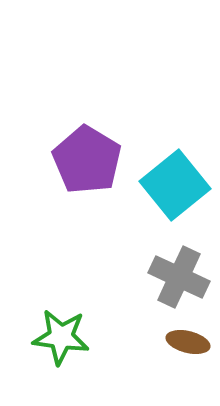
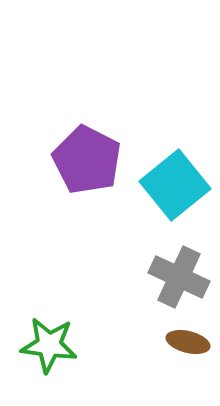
purple pentagon: rotated 4 degrees counterclockwise
green star: moved 12 px left, 8 px down
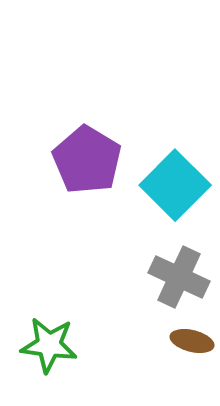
purple pentagon: rotated 4 degrees clockwise
cyan square: rotated 6 degrees counterclockwise
brown ellipse: moved 4 px right, 1 px up
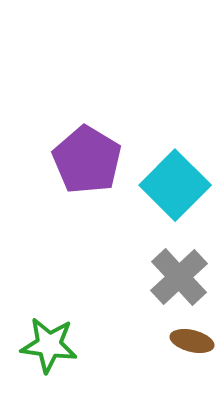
gray cross: rotated 22 degrees clockwise
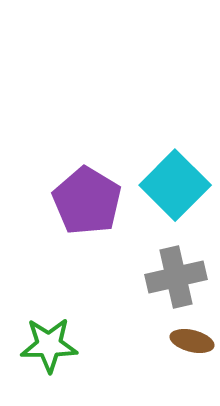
purple pentagon: moved 41 px down
gray cross: moved 3 px left; rotated 30 degrees clockwise
green star: rotated 8 degrees counterclockwise
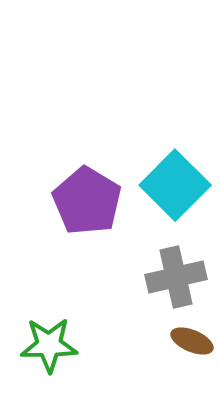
brown ellipse: rotated 9 degrees clockwise
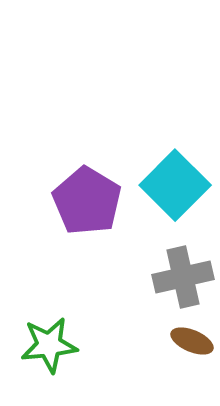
gray cross: moved 7 px right
green star: rotated 6 degrees counterclockwise
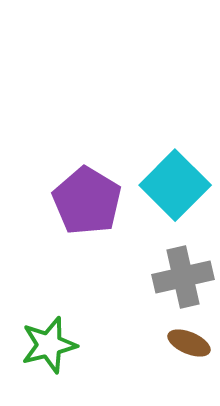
brown ellipse: moved 3 px left, 2 px down
green star: rotated 8 degrees counterclockwise
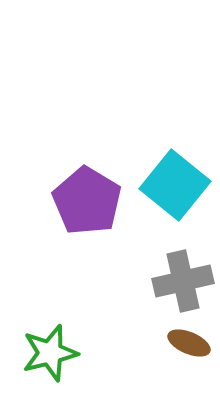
cyan square: rotated 6 degrees counterclockwise
gray cross: moved 4 px down
green star: moved 1 px right, 8 px down
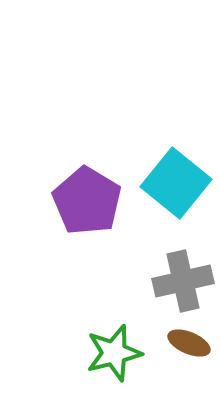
cyan square: moved 1 px right, 2 px up
green star: moved 64 px right
